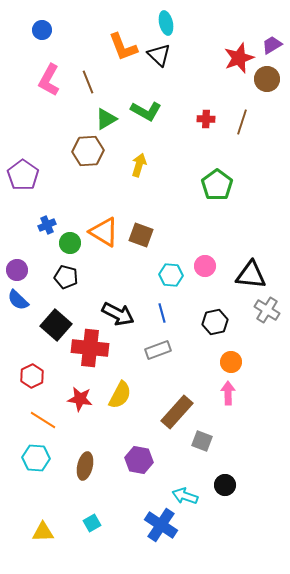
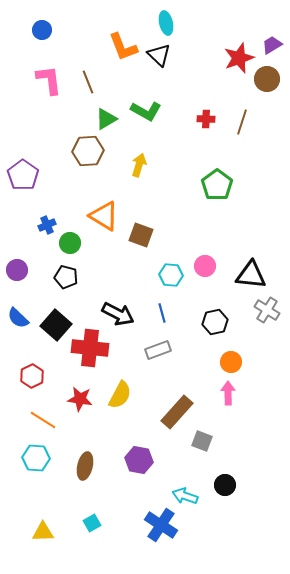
pink L-shape at (49, 80): rotated 144 degrees clockwise
orange triangle at (104, 232): moved 16 px up
blue semicircle at (18, 300): moved 18 px down
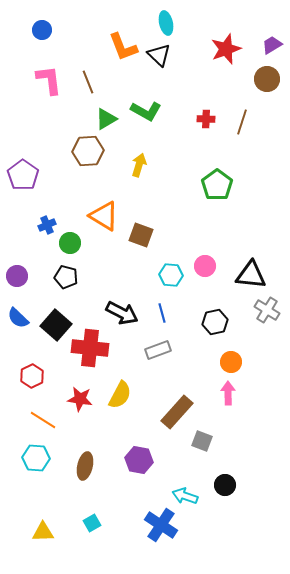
red star at (239, 58): moved 13 px left, 9 px up
purple circle at (17, 270): moved 6 px down
black arrow at (118, 314): moved 4 px right, 1 px up
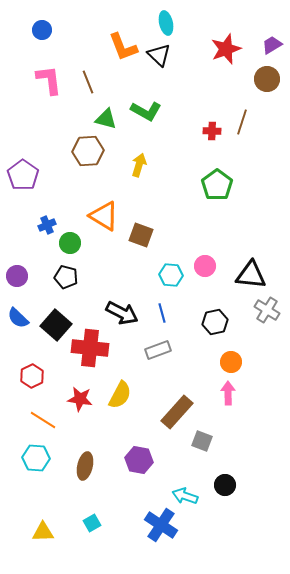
green triangle at (106, 119): rotated 45 degrees clockwise
red cross at (206, 119): moved 6 px right, 12 px down
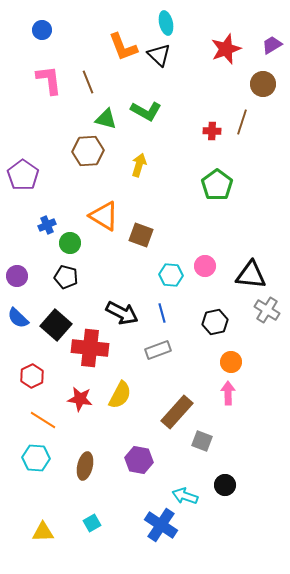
brown circle at (267, 79): moved 4 px left, 5 px down
